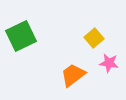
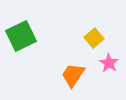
pink star: rotated 24 degrees clockwise
orange trapezoid: rotated 20 degrees counterclockwise
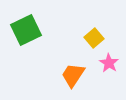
green square: moved 5 px right, 6 px up
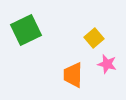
pink star: moved 2 px left, 1 px down; rotated 18 degrees counterclockwise
orange trapezoid: rotated 32 degrees counterclockwise
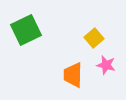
pink star: moved 1 px left, 1 px down
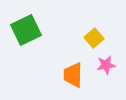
pink star: rotated 24 degrees counterclockwise
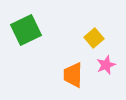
pink star: rotated 12 degrees counterclockwise
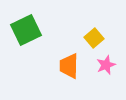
orange trapezoid: moved 4 px left, 9 px up
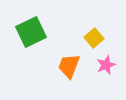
green square: moved 5 px right, 2 px down
orange trapezoid: rotated 20 degrees clockwise
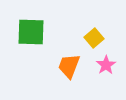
green square: rotated 28 degrees clockwise
pink star: rotated 12 degrees counterclockwise
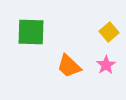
yellow square: moved 15 px right, 6 px up
orange trapezoid: rotated 68 degrees counterclockwise
